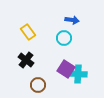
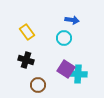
yellow rectangle: moved 1 px left
black cross: rotated 21 degrees counterclockwise
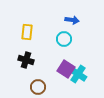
yellow rectangle: rotated 42 degrees clockwise
cyan circle: moved 1 px down
cyan cross: rotated 30 degrees clockwise
brown circle: moved 2 px down
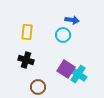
cyan circle: moved 1 px left, 4 px up
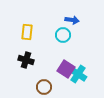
brown circle: moved 6 px right
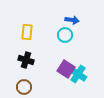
cyan circle: moved 2 px right
brown circle: moved 20 px left
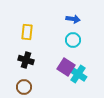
blue arrow: moved 1 px right, 1 px up
cyan circle: moved 8 px right, 5 px down
purple square: moved 2 px up
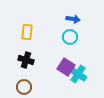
cyan circle: moved 3 px left, 3 px up
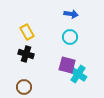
blue arrow: moved 2 px left, 5 px up
yellow rectangle: rotated 35 degrees counterclockwise
black cross: moved 6 px up
purple square: moved 1 px right, 2 px up; rotated 18 degrees counterclockwise
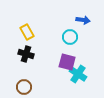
blue arrow: moved 12 px right, 6 px down
purple square: moved 3 px up
